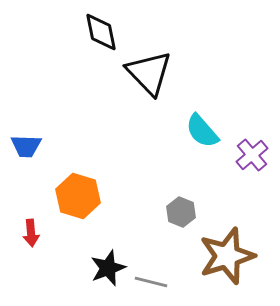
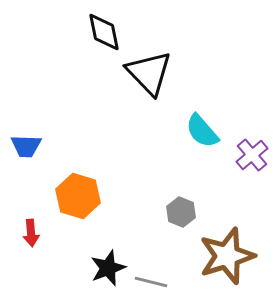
black diamond: moved 3 px right
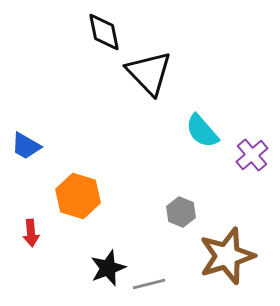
blue trapezoid: rotated 28 degrees clockwise
gray line: moved 2 px left, 2 px down; rotated 28 degrees counterclockwise
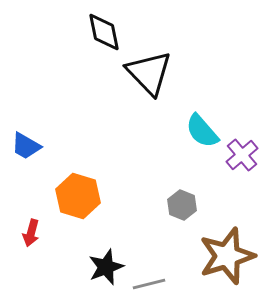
purple cross: moved 10 px left
gray hexagon: moved 1 px right, 7 px up
red arrow: rotated 20 degrees clockwise
black star: moved 2 px left, 1 px up
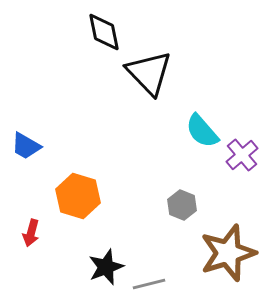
brown star: moved 1 px right, 3 px up
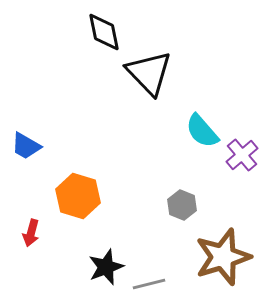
brown star: moved 5 px left, 4 px down
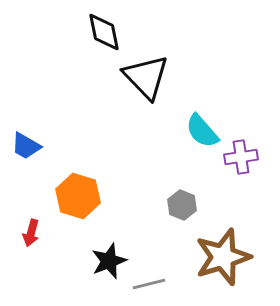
black triangle: moved 3 px left, 4 px down
purple cross: moved 1 px left, 2 px down; rotated 32 degrees clockwise
black star: moved 3 px right, 6 px up
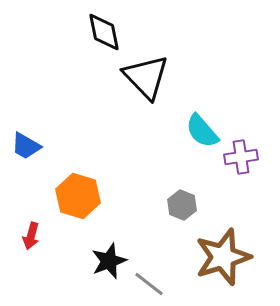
red arrow: moved 3 px down
gray line: rotated 52 degrees clockwise
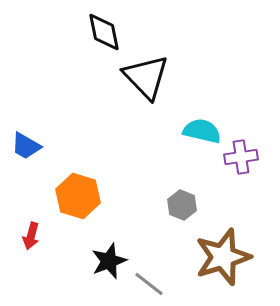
cyan semicircle: rotated 144 degrees clockwise
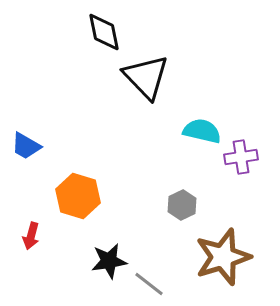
gray hexagon: rotated 12 degrees clockwise
black star: rotated 12 degrees clockwise
